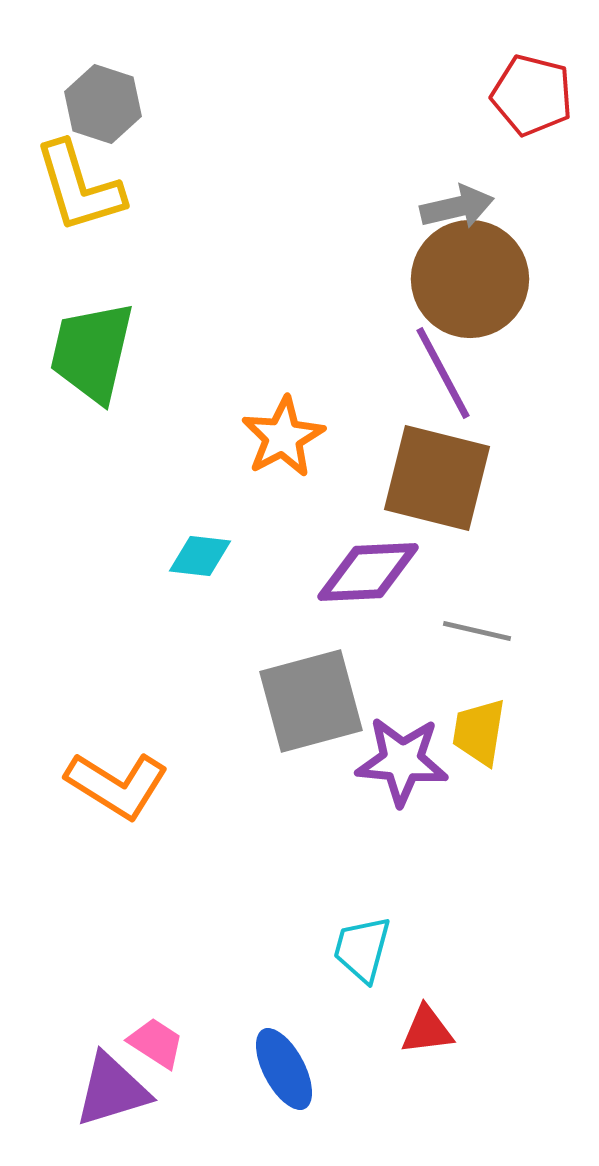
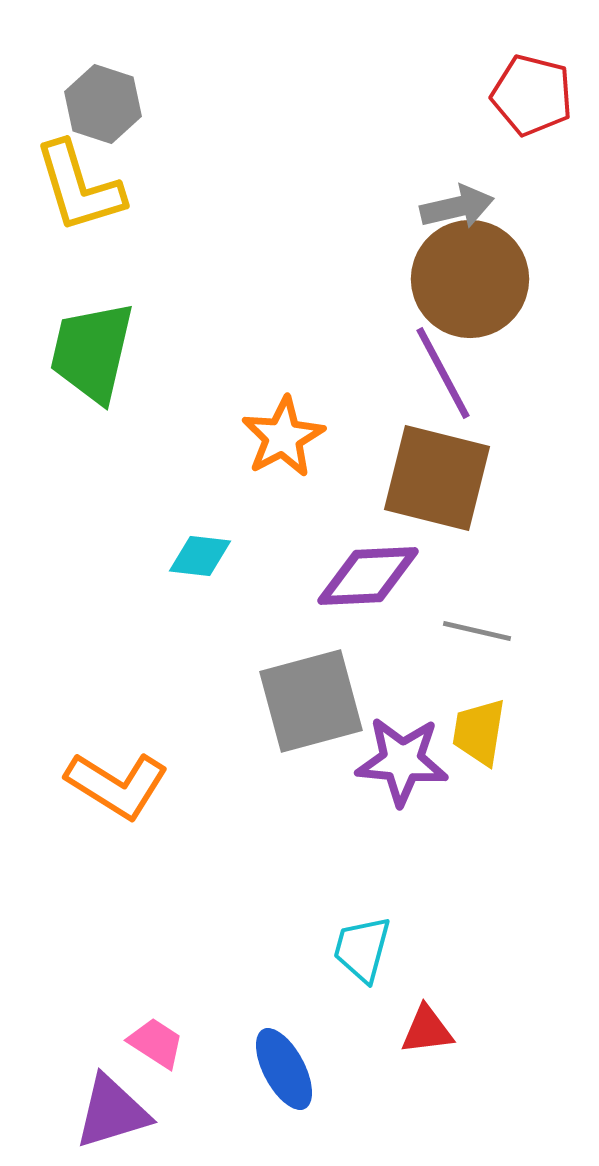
purple diamond: moved 4 px down
purple triangle: moved 22 px down
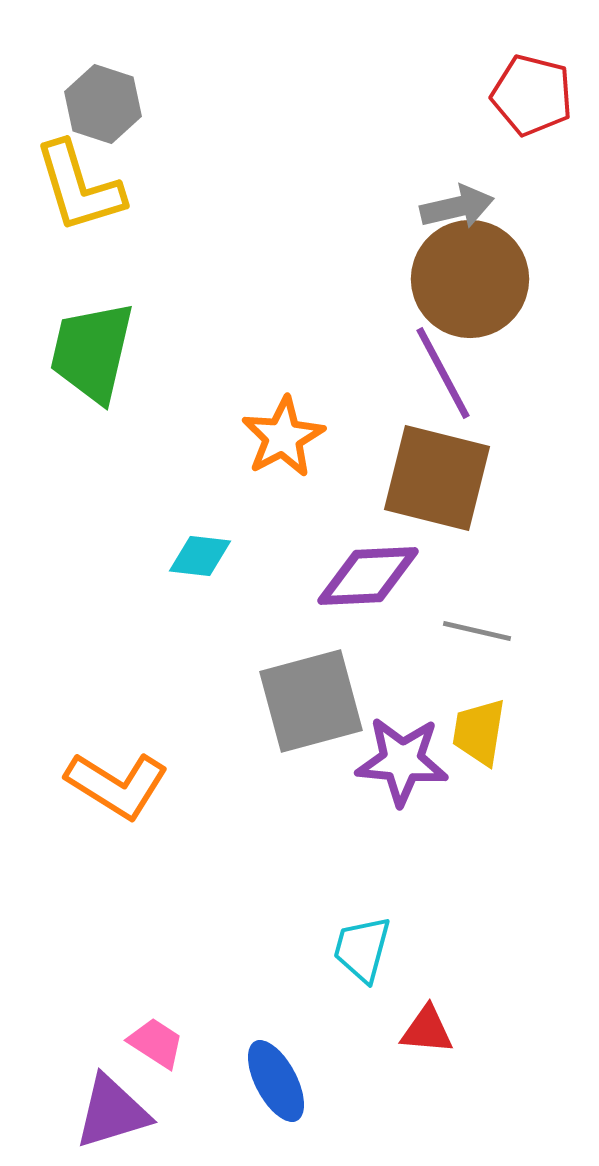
red triangle: rotated 12 degrees clockwise
blue ellipse: moved 8 px left, 12 px down
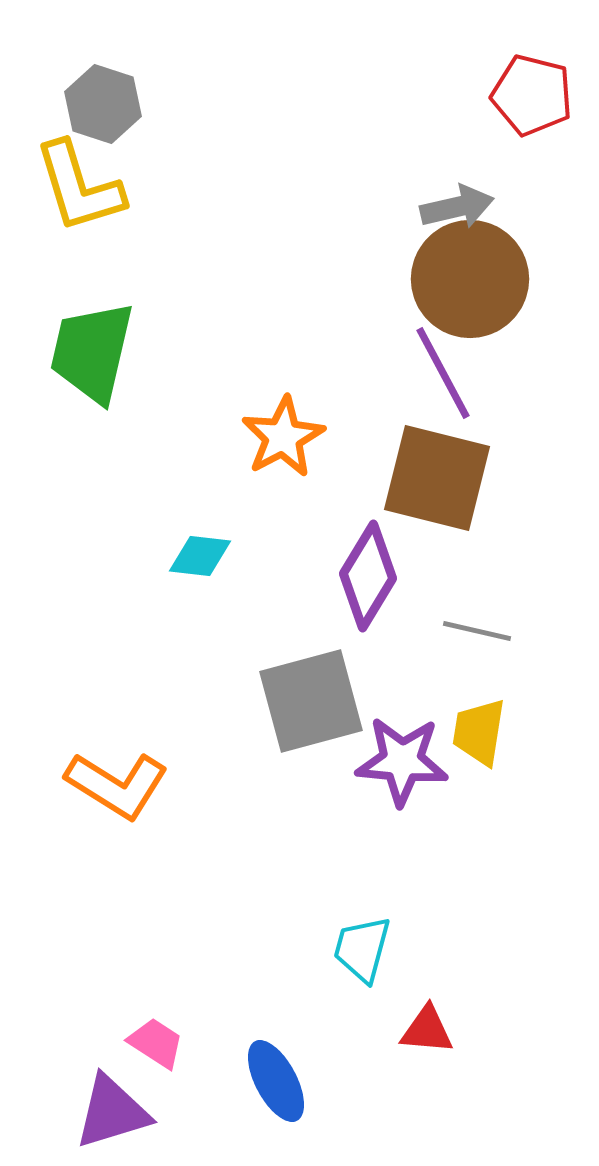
purple diamond: rotated 56 degrees counterclockwise
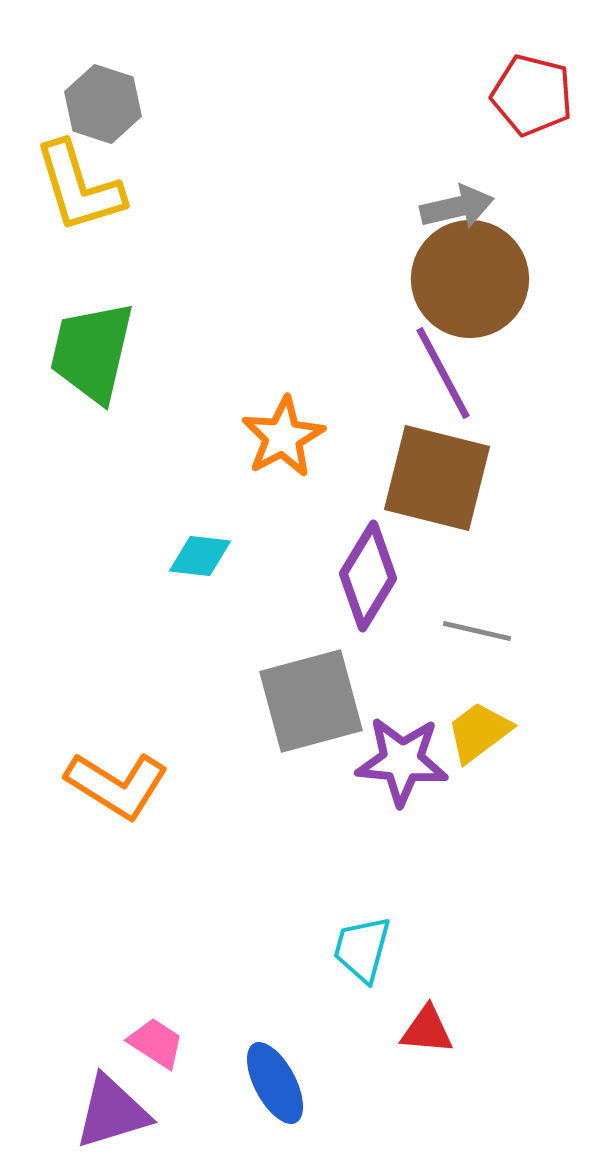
yellow trapezoid: rotated 44 degrees clockwise
blue ellipse: moved 1 px left, 2 px down
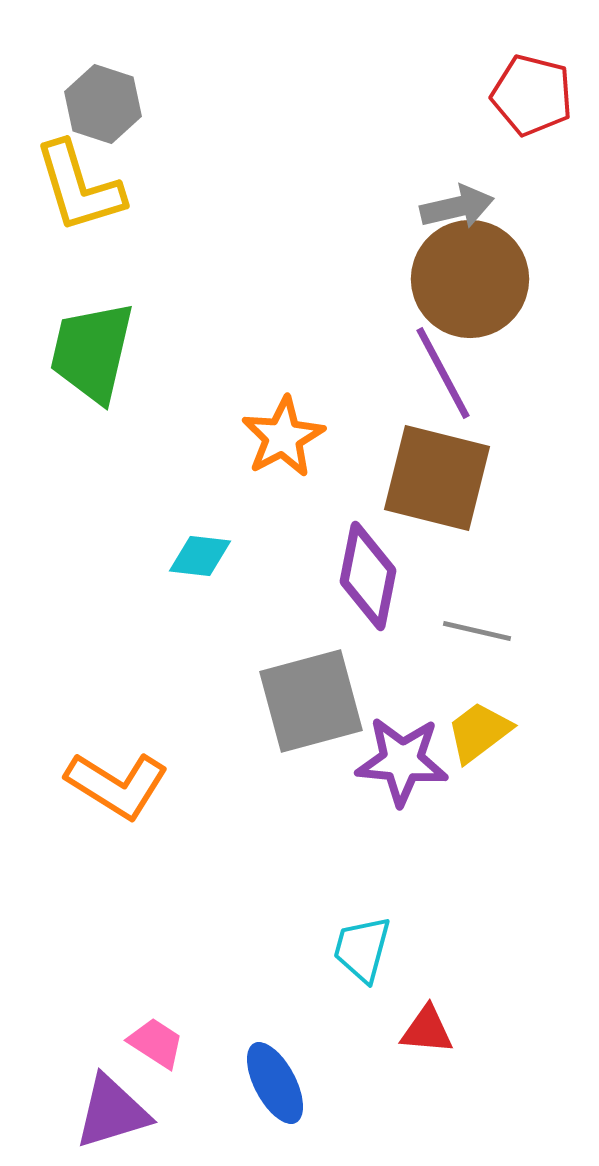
purple diamond: rotated 20 degrees counterclockwise
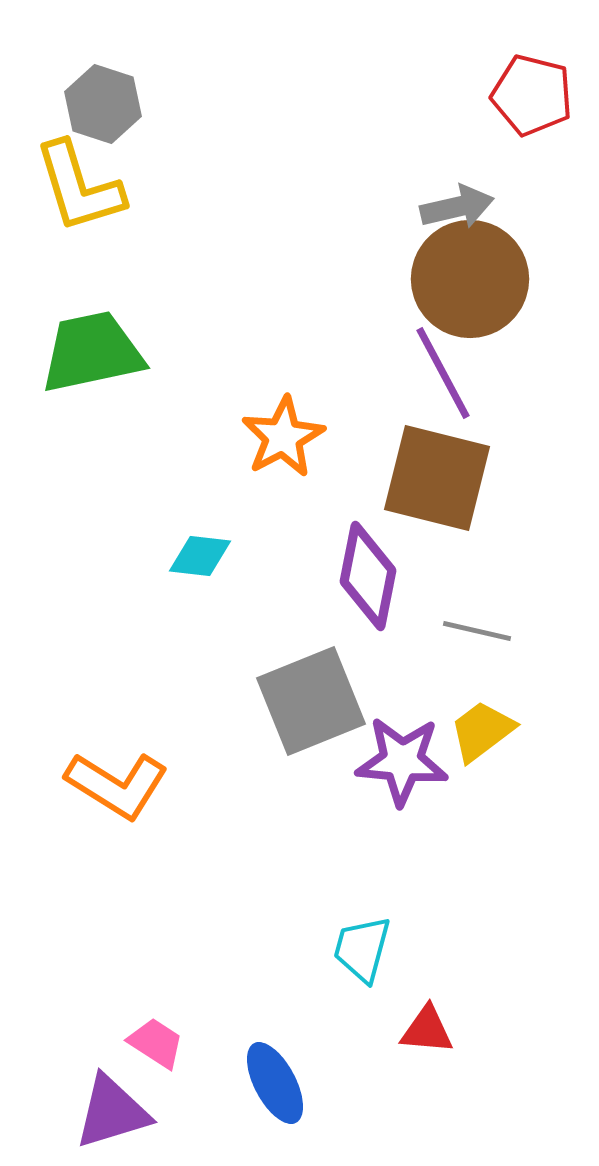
green trapezoid: rotated 65 degrees clockwise
gray square: rotated 7 degrees counterclockwise
yellow trapezoid: moved 3 px right, 1 px up
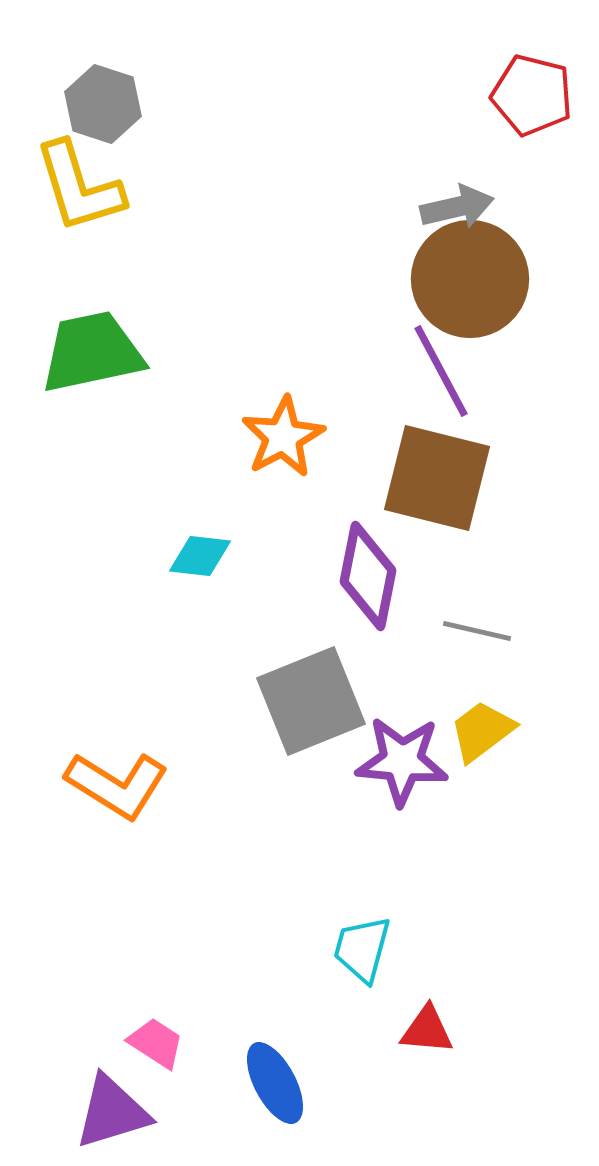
purple line: moved 2 px left, 2 px up
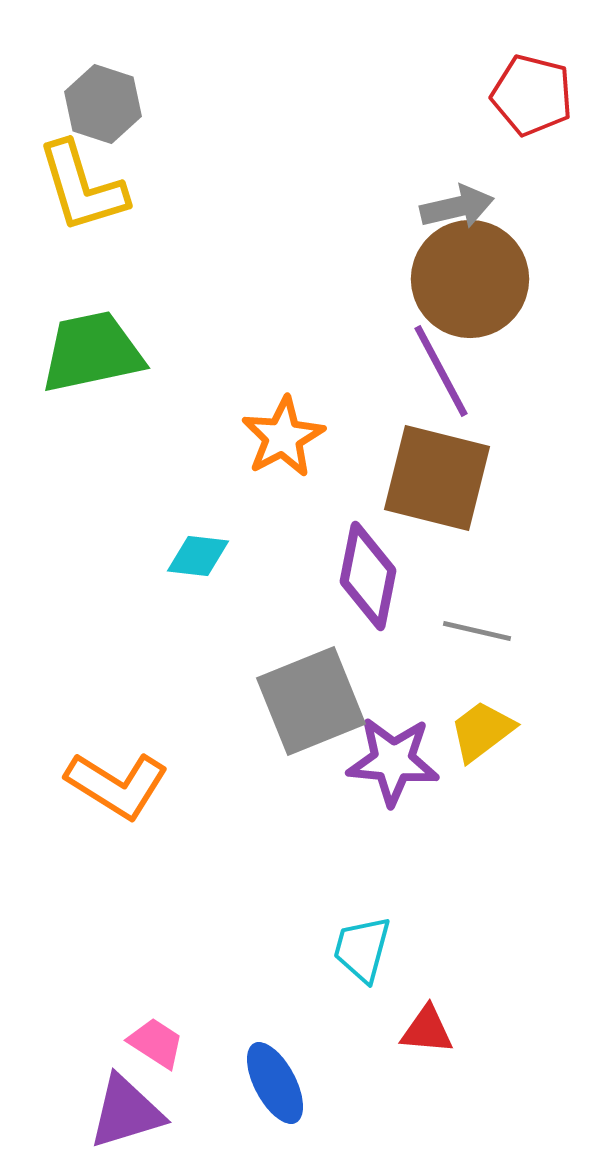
yellow L-shape: moved 3 px right
cyan diamond: moved 2 px left
purple star: moved 9 px left
purple triangle: moved 14 px right
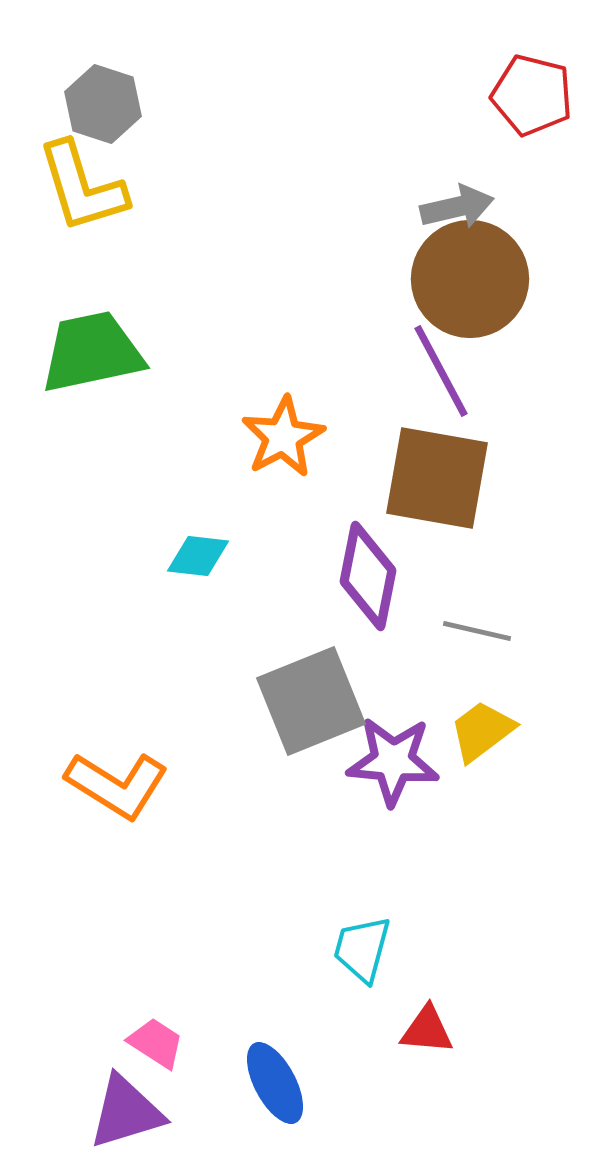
brown square: rotated 4 degrees counterclockwise
